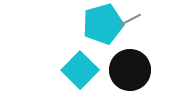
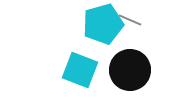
gray line: rotated 50 degrees clockwise
cyan square: rotated 24 degrees counterclockwise
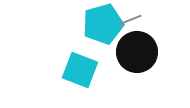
gray line: rotated 45 degrees counterclockwise
black circle: moved 7 px right, 18 px up
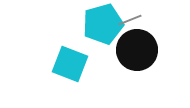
black circle: moved 2 px up
cyan square: moved 10 px left, 6 px up
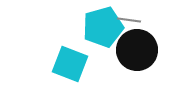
gray line: moved 1 px left; rotated 30 degrees clockwise
cyan pentagon: moved 3 px down
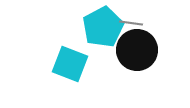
gray line: moved 2 px right, 3 px down
cyan pentagon: rotated 12 degrees counterclockwise
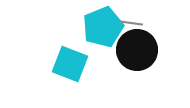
cyan pentagon: rotated 6 degrees clockwise
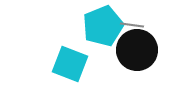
gray line: moved 1 px right, 2 px down
cyan pentagon: moved 1 px up
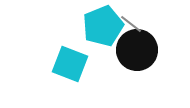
gray line: moved 1 px left, 1 px up; rotated 30 degrees clockwise
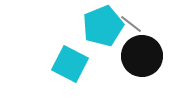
black circle: moved 5 px right, 6 px down
cyan square: rotated 6 degrees clockwise
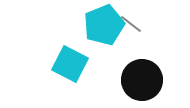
cyan pentagon: moved 1 px right, 1 px up
black circle: moved 24 px down
